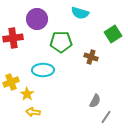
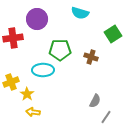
green pentagon: moved 1 px left, 8 px down
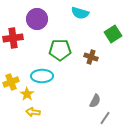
cyan ellipse: moved 1 px left, 6 px down
gray line: moved 1 px left, 1 px down
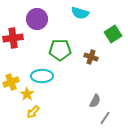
yellow arrow: rotated 56 degrees counterclockwise
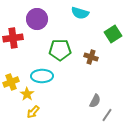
gray line: moved 2 px right, 3 px up
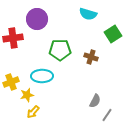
cyan semicircle: moved 8 px right, 1 px down
yellow star: moved 1 px down; rotated 24 degrees clockwise
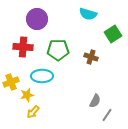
red cross: moved 10 px right, 9 px down; rotated 12 degrees clockwise
green pentagon: moved 2 px left
